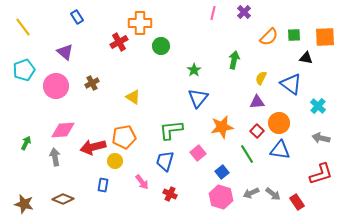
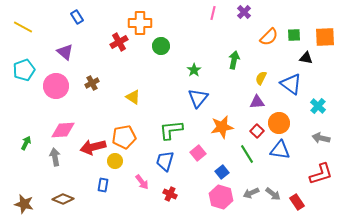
yellow line at (23, 27): rotated 24 degrees counterclockwise
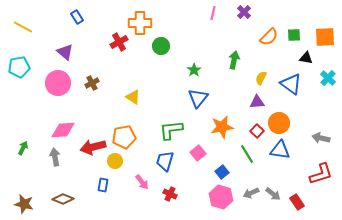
cyan pentagon at (24, 70): moved 5 px left, 3 px up; rotated 10 degrees clockwise
pink circle at (56, 86): moved 2 px right, 3 px up
cyan cross at (318, 106): moved 10 px right, 28 px up
green arrow at (26, 143): moved 3 px left, 5 px down
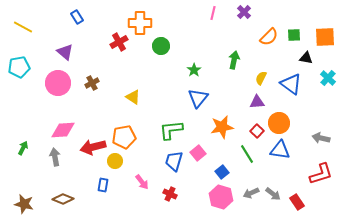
blue trapezoid at (165, 161): moved 9 px right
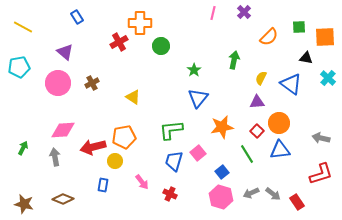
green square at (294, 35): moved 5 px right, 8 px up
blue triangle at (280, 150): rotated 15 degrees counterclockwise
